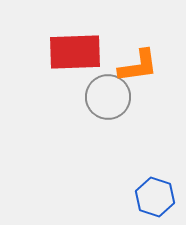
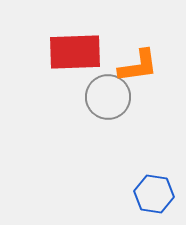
blue hexagon: moved 1 px left, 3 px up; rotated 9 degrees counterclockwise
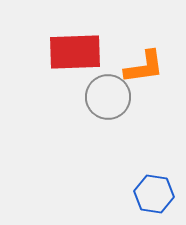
orange L-shape: moved 6 px right, 1 px down
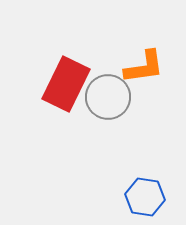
red rectangle: moved 9 px left, 32 px down; rotated 62 degrees counterclockwise
blue hexagon: moved 9 px left, 3 px down
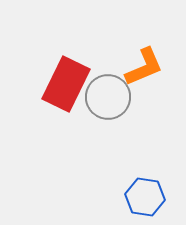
orange L-shape: rotated 15 degrees counterclockwise
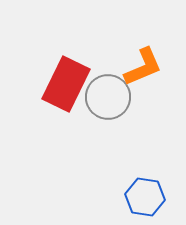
orange L-shape: moved 1 px left
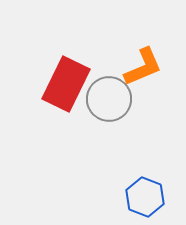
gray circle: moved 1 px right, 2 px down
blue hexagon: rotated 12 degrees clockwise
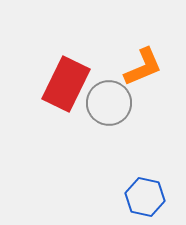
gray circle: moved 4 px down
blue hexagon: rotated 9 degrees counterclockwise
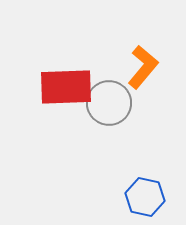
orange L-shape: rotated 27 degrees counterclockwise
red rectangle: moved 3 px down; rotated 62 degrees clockwise
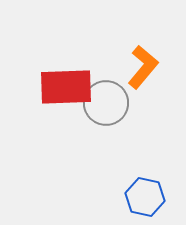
gray circle: moved 3 px left
